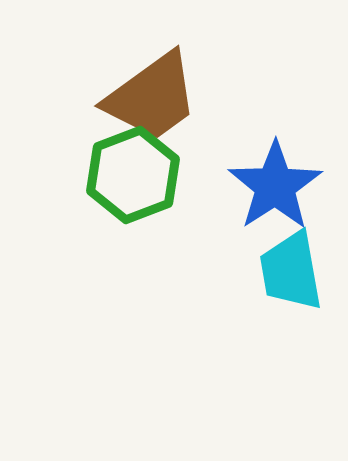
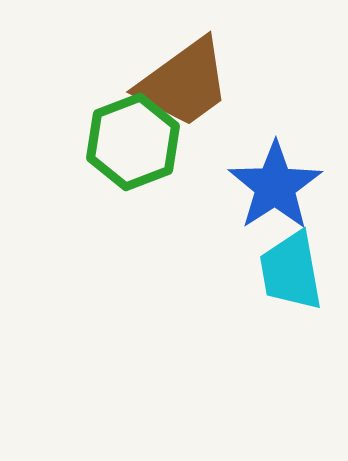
brown trapezoid: moved 32 px right, 14 px up
green hexagon: moved 33 px up
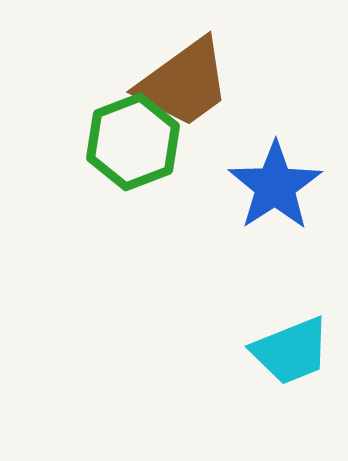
cyan trapezoid: moved 80 px down; rotated 102 degrees counterclockwise
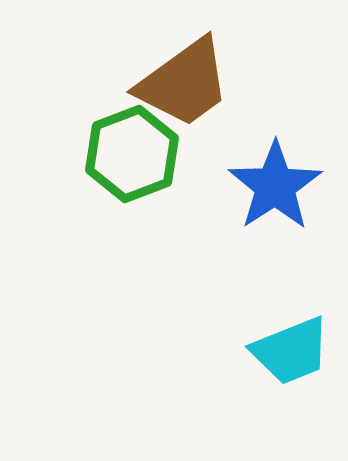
green hexagon: moved 1 px left, 12 px down
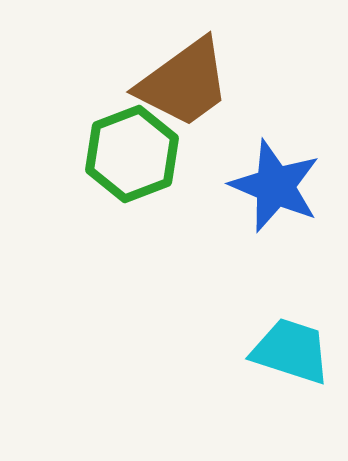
blue star: rotated 16 degrees counterclockwise
cyan trapezoid: rotated 140 degrees counterclockwise
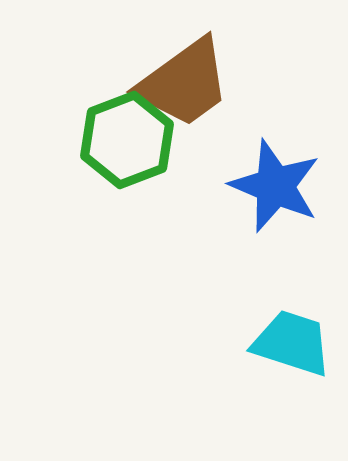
green hexagon: moved 5 px left, 14 px up
cyan trapezoid: moved 1 px right, 8 px up
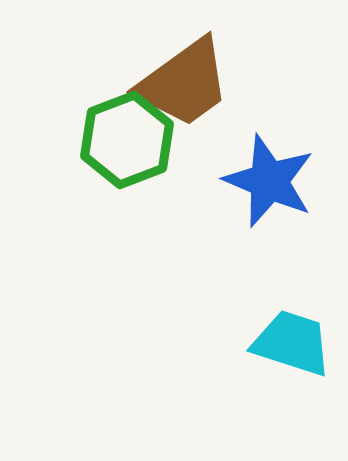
blue star: moved 6 px left, 5 px up
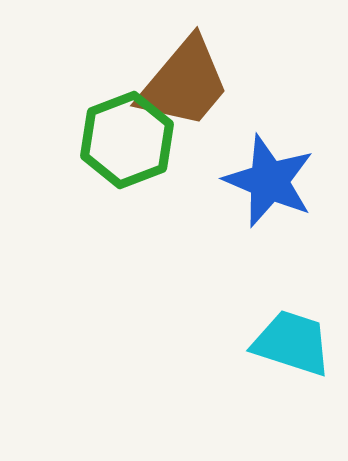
brown trapezoid: rotated 14 degrees counterclockwise
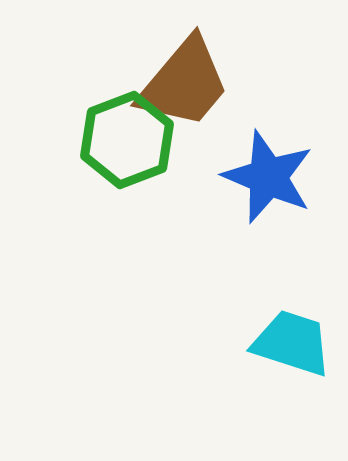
blue star: moved 1 px left, 4 px up
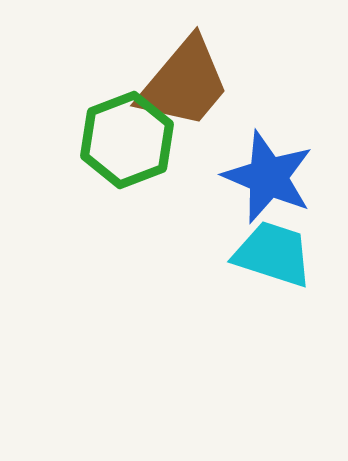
cyan trapezoid: moved 19 px left, 89 px up
